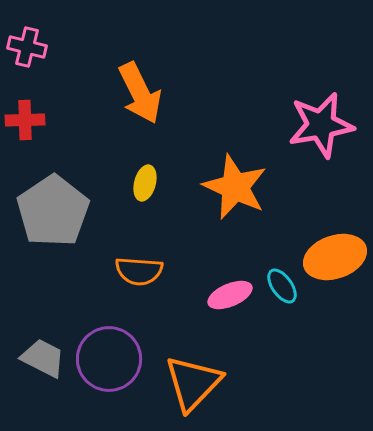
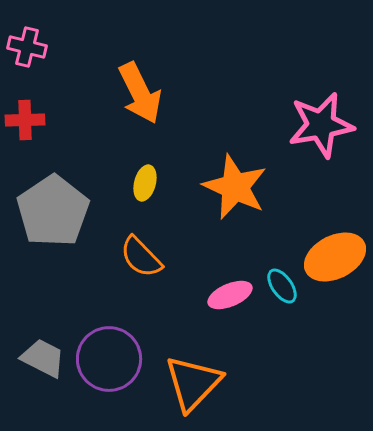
orange ellipse: rotated 8 degrees counterclockwise
orange semicircle: moved 2 px right, 14 px up; rotated 42 degrees clockwise
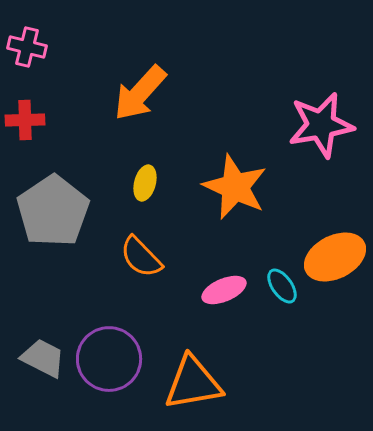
orange arrow: rotated 68 degrees clockwise
pink ellipse: moved 6 px left, 5 px up
orange triangle: rotated 36 degrees clockwise
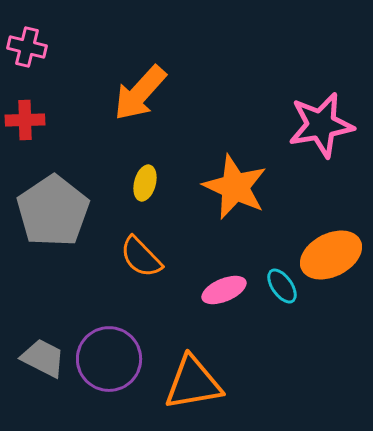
orange ellipse: moved 4 px left, 2 px up
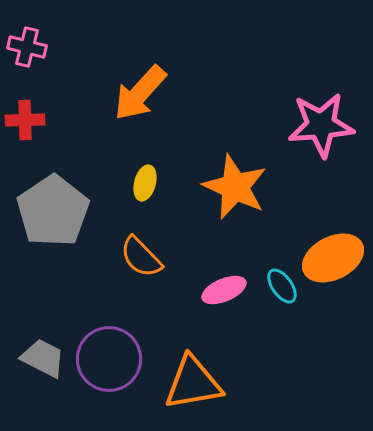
pink star: rotated 6 degrees clockwise
orange ellipse: moved 2 px right, 3 px down
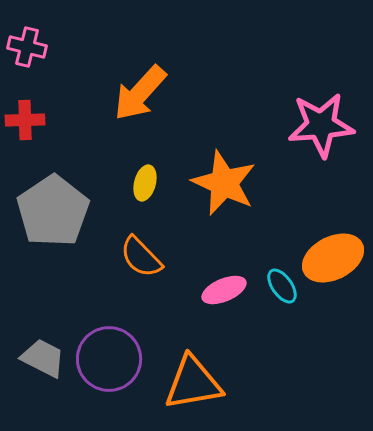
orange star: moved 11 px left, 4 px up
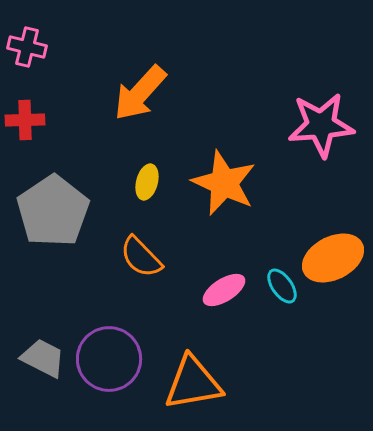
yellow ellipse: moved 2 px right, 1 px up
pink ellipse: rotated 9 degrees counterclockwise
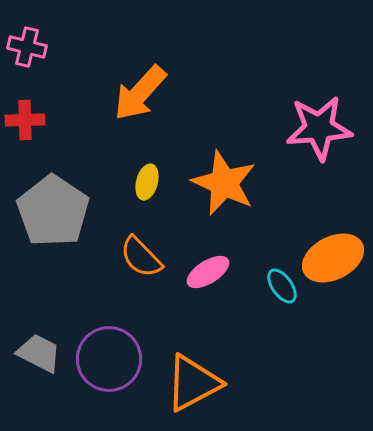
pink star: moved 2 px left, 3 px down
gray pentagon: rotated 4 degrees counterclockwise
pink ellipse: moved 16 px left, 18 px up
gray trapezoid: moved 4 px left, 5 px up
orange triangle: rotated 18 degrees counterclockwise
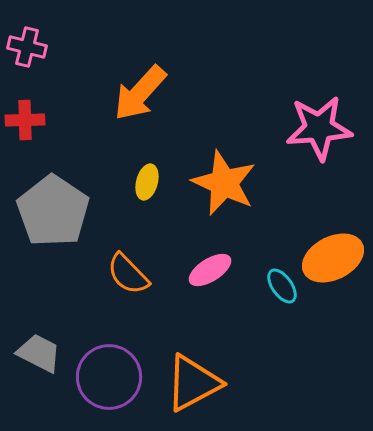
orange semicircle: moved 13 px left, 17 px down
pink ellipse: moved 2 px right, 2 px up
purple circle: moved 18 px down
